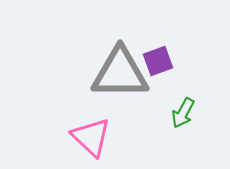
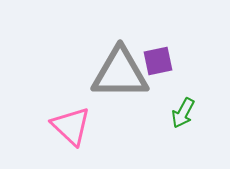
purple square: rotated 8 degrees clockwise
pink triangle: moved 20 px left, 11 px up
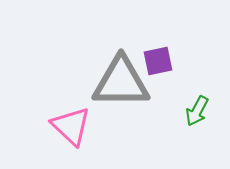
gray triangle: moved 1 px right, 9 px down
green arrow: moved 14 px right, 2 px up
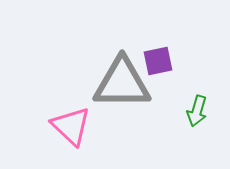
gray triangle: moved 1 px right, 1 px down
green arrow: rotated 12 degrees counterclockwise
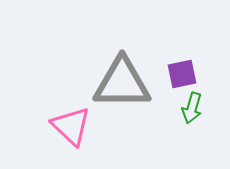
purple square: moved 24 px right, 13 px down
green arrow: moved 5 px left, 3 px up
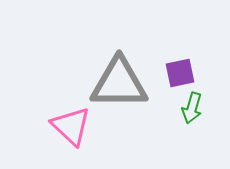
purple square: moved 2 px left, 1 px up
gray triangle: moved 3 px left
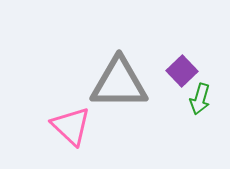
purple square: moved 2 px right, 2 px up; rotated 32 degrees counterclockwise
green arrow: moved 8 px right, 9 px up
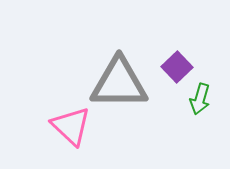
purple square: moved 5 px left, 4 px up
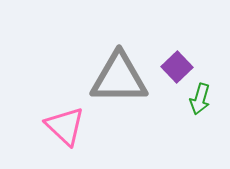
gray triangle: moved 5 px up
pink triangle: moved 6 px left
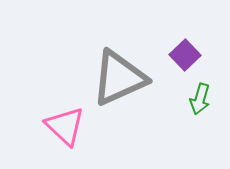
purple square: moved 8 px right, 12 px up
gray triangle: rotated 24 degrees counterclockwise
